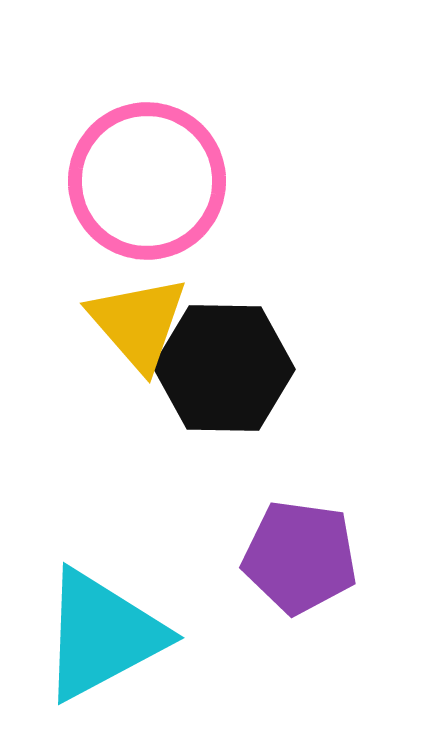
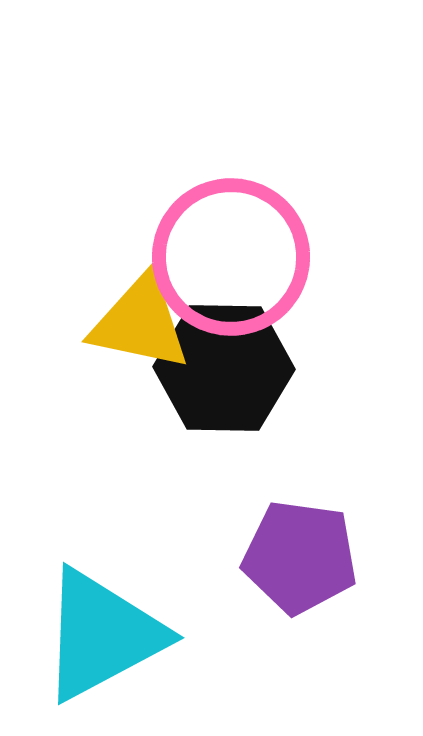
pink circle: moved 84 px right, 76 px down
yellow triangle: moved 2 px right; rotated 37 degrees counterclockwise
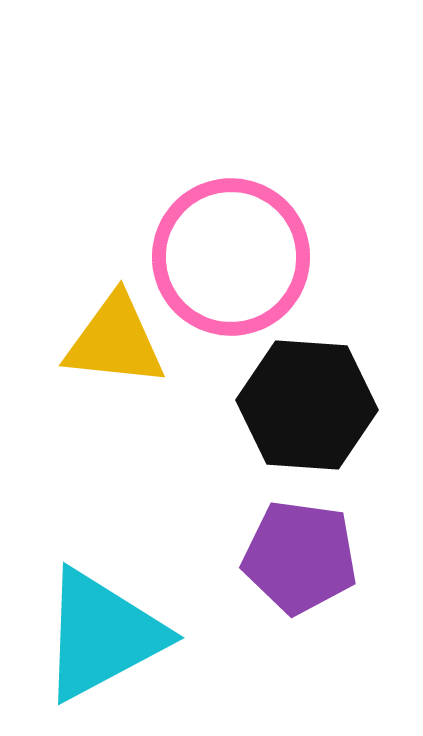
yellow triangle: moved 25 px left, 18 px down; rotated 6 degrees counterclockwise
black hexagon: moved 83 px right, 37 px down; rotated 3 degrees clockwise
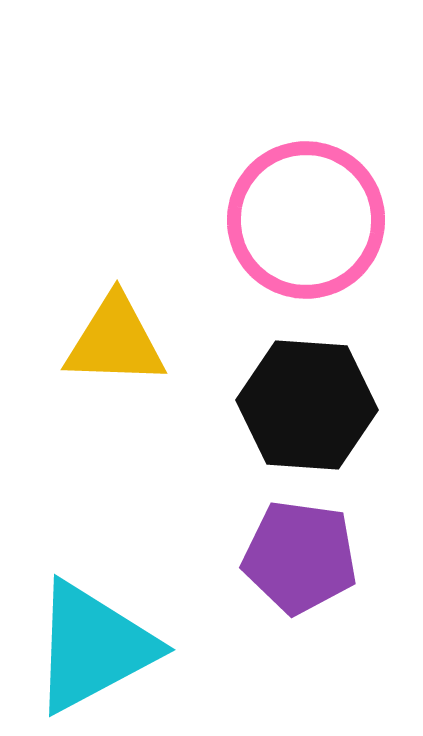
pink circle: moved 75 px right, 37 px up
yellow triangle: rotated 4 degrees counterclockwise
cyan triangle: moved 9 px left, 12 px down
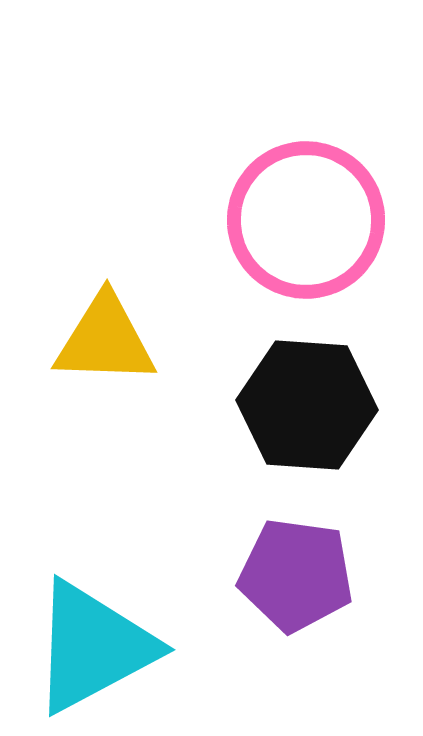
yellow triangle: moved 10 px left, 1 px up
purple pentagon: moved 4 px left, 18 px down
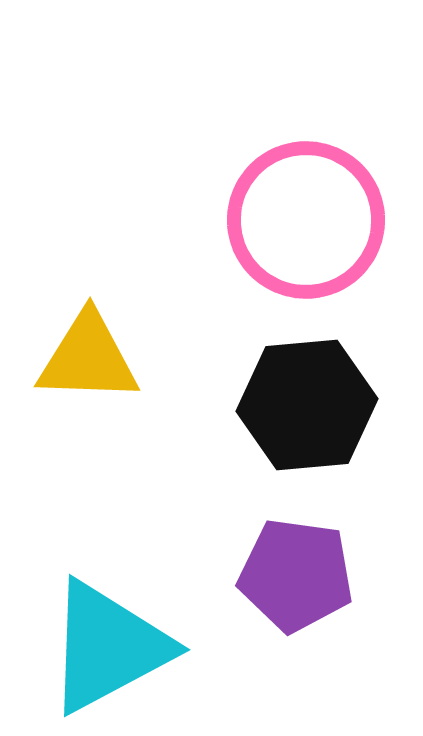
yellow triangle: moved 17 px left, 18 px down
black hexagon: rotated 9 degrees counterclockwise
cyan triangle: moved 15 px right
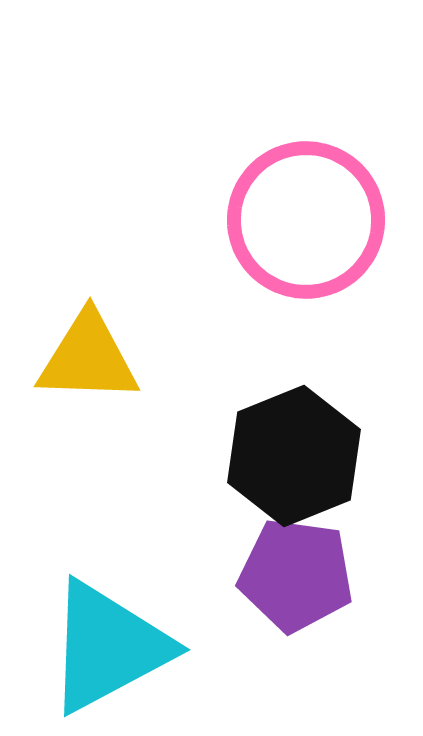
black hexagon: moved 13 px left, 51 px down; rotated 17 degrees counterclockwise
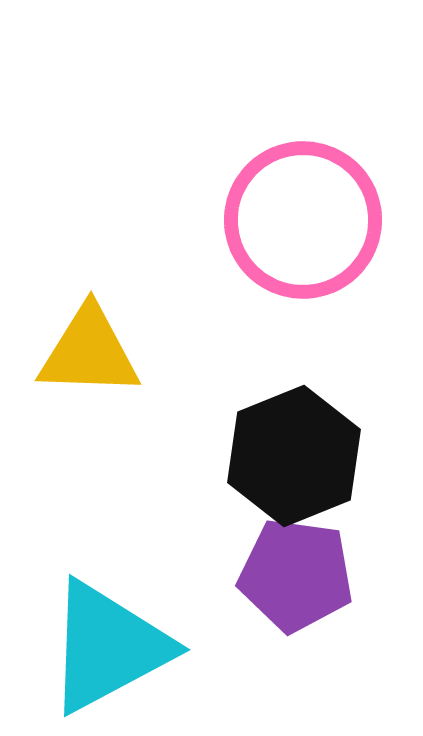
pink circle: moved 3 px left
yellow triangle: moved 1 px right, 6 px up
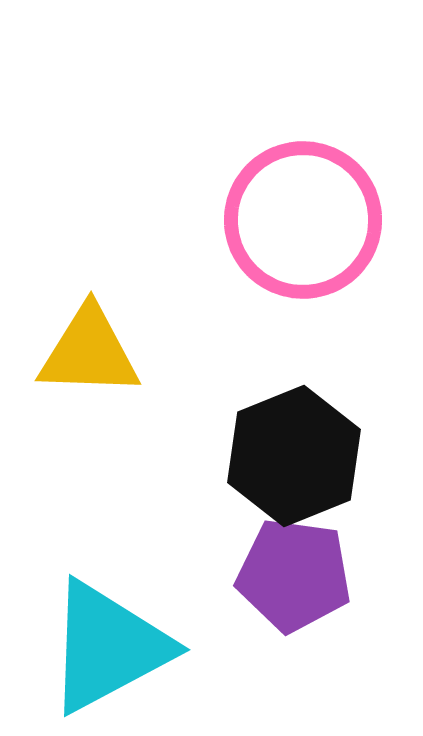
purple pentagon: moved 2 px left
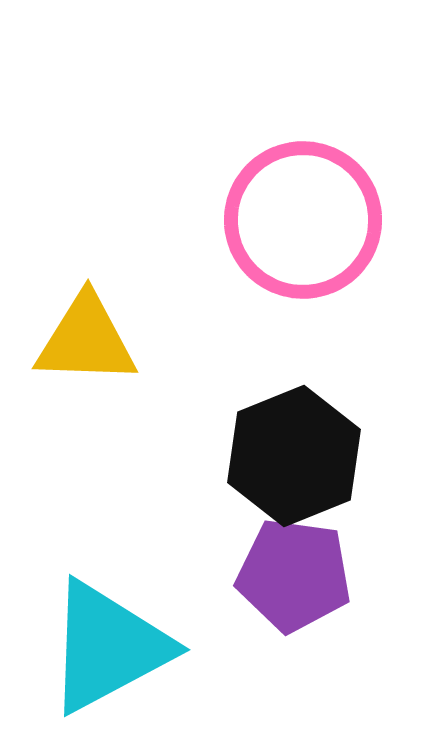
yellow triangle: moved 3 px left, 12 px up
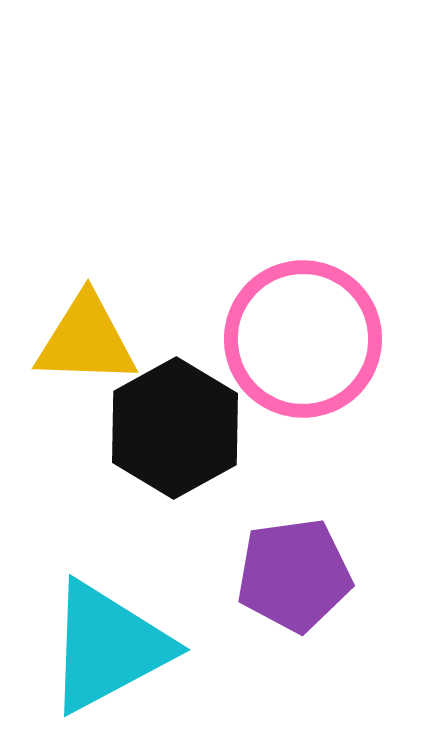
pink circle: moved 119 px down
black hexagon: moved 119 px left, 28 px up; rotated 7 degrees counterclockwise
purple pentagon: rotated 16 degrees counterclockwise
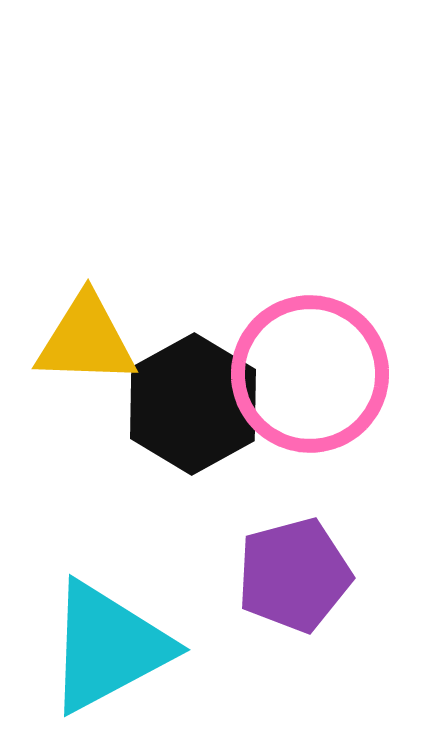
pink circle: moved 7 px right, 35 px down
black hexagon: moved 18 px right, 24 px up
purple pentagon: rotated 7 degrees counterclockwise
